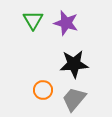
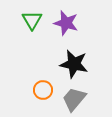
green triangle: moved 1 px left
black star: rotated 16 degrees clockwise
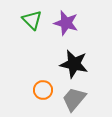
green triangle: rotated 15 degrees counterclockwise
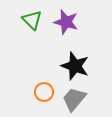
purple star: moved 1 px up
black star: moved 1 px right, 2 px down; rotated 8 degrees clockwise
orange circle: moved 1 px right, 2 px down
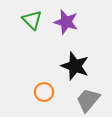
gray trapezoid: moved 14 px right, 1 px down
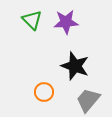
purple star: rotated 20 degrees counterclockwise
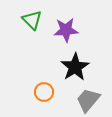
purple star: moved 8 px down
black star: moved 1 px down; rotated 20 degrees clockwise
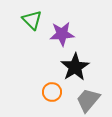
purple star: moved 4 px left, 4 px down
orange circle: moved 8 px right
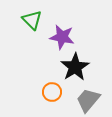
purple star: moved 3 px down; rotated 15 degrees clockwise
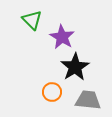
purple star: rotated 20 degrees clockwise
gray trapezoid: rotated 56 degrees clockwise
